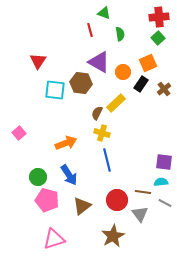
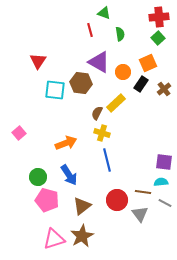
brown star: moved 31 px left
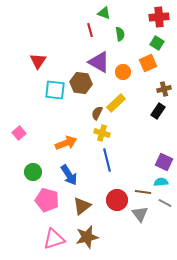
green square: moved 1 px left, 5 px down; rotated 16 degrees counterclockwise
black rectangle: moved 17 px right, 27 px down
brown cross: rotated 24 degrees clockwise
purple square: rotated 18 degrees clockwise
green circle: moved 5 px left, 5 px up
brown star: moved 5 px right, 1 px down; rotated 15 degrees clockwise
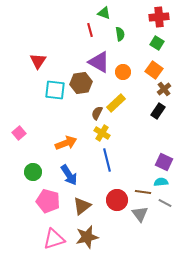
orange square: moved 6 px right, 7 px down; rotated 30 degrees counterclockwise
brown hexagon: rotated 15 degrees counterclockwise
brown cross: rotated 24 degrees counterclockwise
yellow cross: rotated 14 degrees clockwise
pink pentagon: moved 1 px right, 1 px down
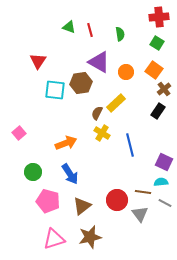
green triangle: moved 35 px left, 14 px down
orange circle: moved 3 px right
blue line: moved 23 px right, 15 px up
blue arrow: moved 1 px right, 1 px up
brown star: moved 3 px right
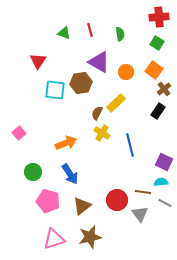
green triangle: moved 5 px left, 6 px down
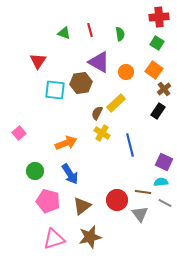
green circle: moved 2 px right, 1 px up
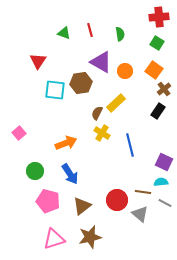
purple triangle: moved 2 px right
orange circle: moved 1 px left, 1 px up
gray triangle: rotated 12 degrees counterclockwise
